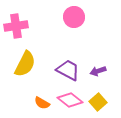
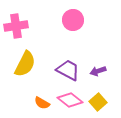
pink circle: moved 1 px left, 3 px down
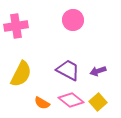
yellow semicircle: moved 4 px left, 10 px down
pink diamond: moved 1 px right
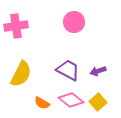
pink circle: moved 1 px right, 2 px down
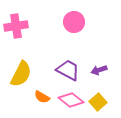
purple arrow: moved 1 px right, 1 px up
orange semicircle: moved 6 px up
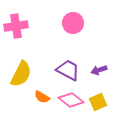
pink circle: moved 1 px left, 1 px down
yellow square: rotated 18 degrees clockwise
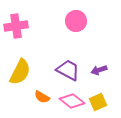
pink circle: moved 3 px right, 2 px up
yellow semicircle: moved 1 px left, 2 px up
pink diamond: moved 1 px right, 1 px down
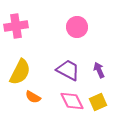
pink circle: moved 1 px right, 6 px down
purple arrow: rotated 84 degrees clockwise
orange semicircle: moved 9 px left
pink diamond: rotated 25 degrees clockwise
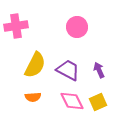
yellow semicircle: moved 15 px right, 7 px up
orange semicircle: rotated 35 degrees counterclockwise
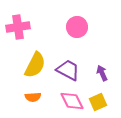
pink cross: moved 2 px right, 1 px down
purple arrow: moved 3 px right, 3 px down
